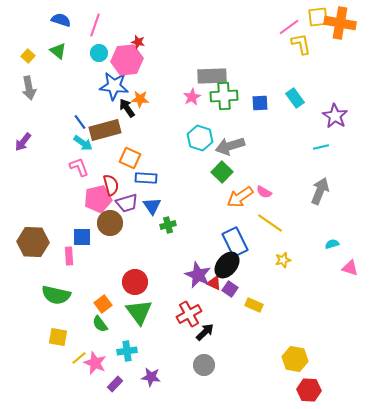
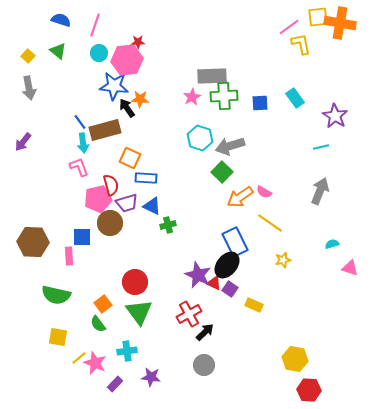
red star at (138, 42): rotated 16 degrees counterclockwise
cyan arrow at (83, 143): rotated 48 degrees clockwise
blue triangle at (152, 206): rotated 30 degrees counterclockwise
green semicircle at (100, 324): moved 2 px left
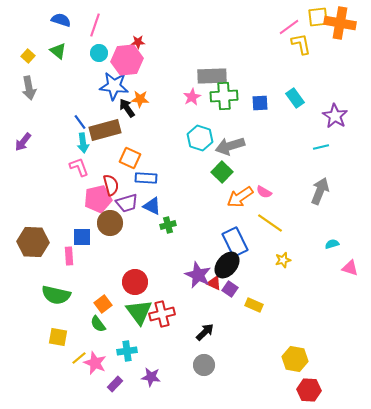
red cross at (189, 314): moved 27 px left; rotated 15 degrees clockwise
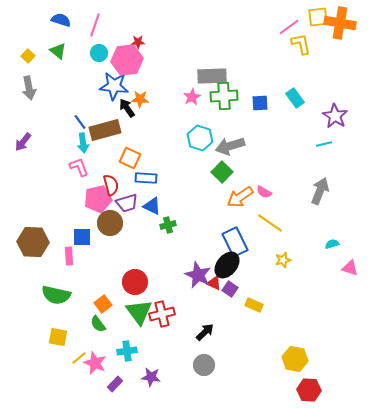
cyan line at (321, 147): moved 3 px right, 3 px up
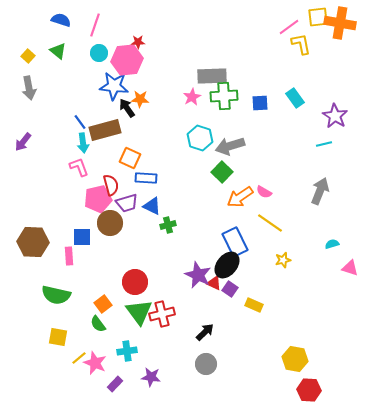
gray circle at (204, 365): moved 2 px right, 1 px up
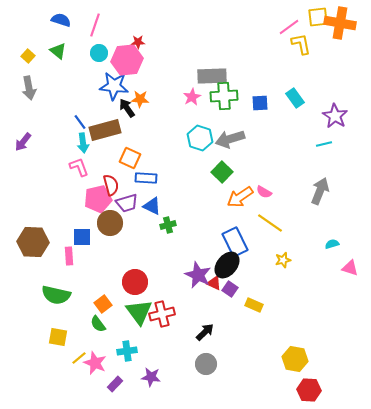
gray arrow at (230, 146): moved 7 px up
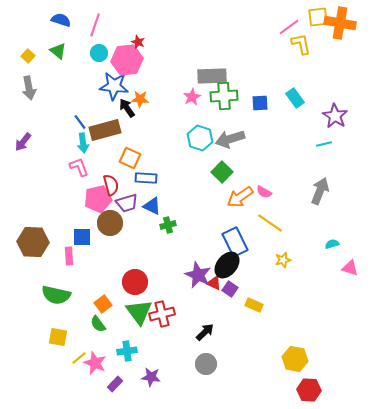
red star at (138, 42): rotated 24 degrees clockwise
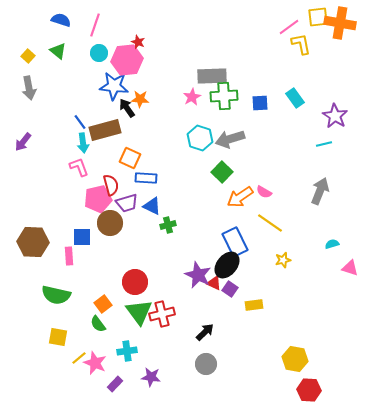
yellow rectangle at (254, 305): rotated 30 degrees counterclockwise
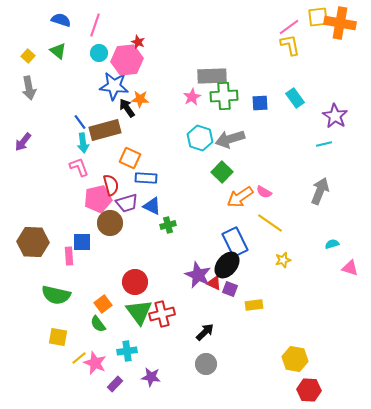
yellow L-shape at (301, 44): moved 11 px left, 1 px down
blue square at (82, 237): moved 5 px down
purple square at (230, 289): rotated 14 degrees counterclockwise
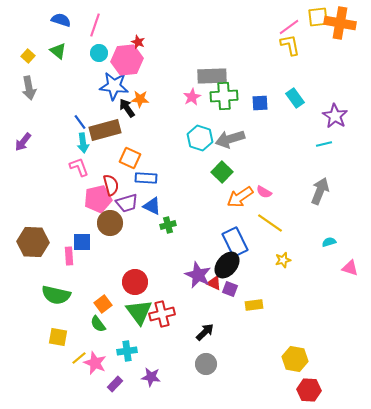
cyan semicircle at (332, 244): moved 3 px left, 2 px up
